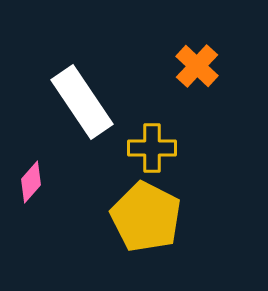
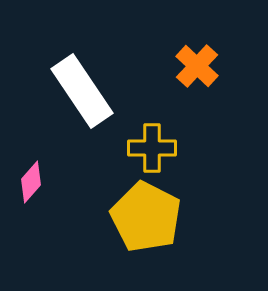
white rectangle: moved 11 px up
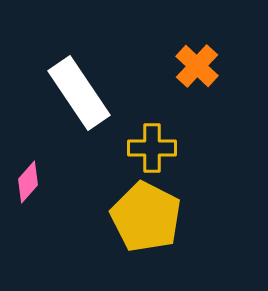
white rectangle: moved 3 px left, 2 px down
pink diamond: moved 3 px left
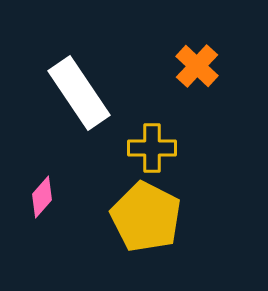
pink diamond: moved 14 px right, 15 px down
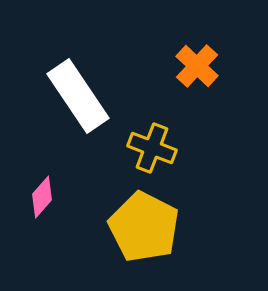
white rectangle: moved 1 px left, 3 px down
yellow cross: rotated 21 degrees clockwise
yellow pentagon: moved 2 px left, 10 px down
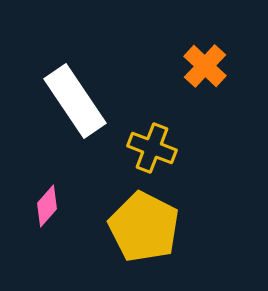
orange cross: moved 8 px right
white rectangle: moved 3 px left, 5 px down
pink diamond: moved 5 px right, 9 px down
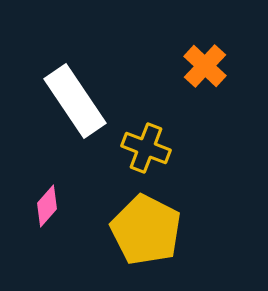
yellow cross: moved 6 px left
yellow pentagon: moved 2 px right, 3 px down
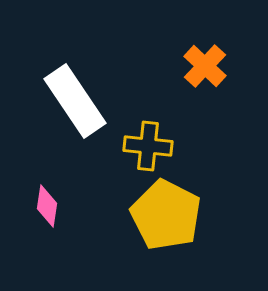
yellow cross: moved 2 px right, 2 px up; rotated 15 degrees counterclockwise
pink diamond: rotated 33 degrees counterclockwise
yellow pentagon: moved 20 px right, 15 px up
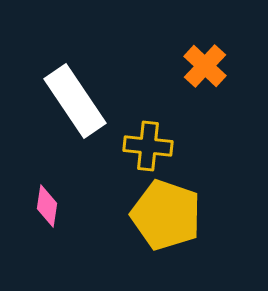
yellow pentagon: rotated 8 degrees counterclockwise
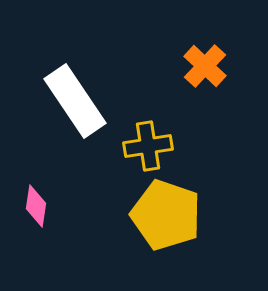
yellow cross: rotated 15 degrees counterclockwise
pink diamond: moved 11 px left
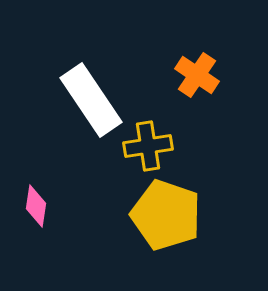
orange cross: moved 8 px left, 9 px down; rotated 9 degrees counterclockwise
white rectangle: moved 16 px right, 1 px up
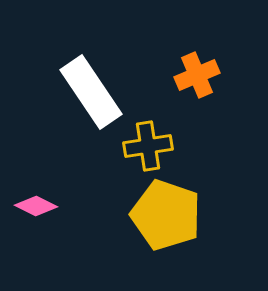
orange cross: rotated 33 degrees clockwise
white rectangle: moved 8 px up
pink diamond: rotated 72 degrees counterclockwise
